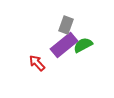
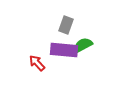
purple rectangle: moved 5 px down; rotated 44 degrees clockwise
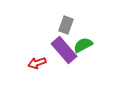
purple rectangle: rotated 44 degrees clockwise
red arrow: rotated 66 degrees counterclockwise
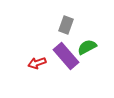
green semicircle: moved 4 px right, 2 px down
purple rectangle: moved 2 px right, 6 px down
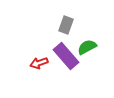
red arrow: moved 2 px right
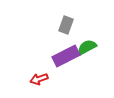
purple rectangle: rotated 76 degrees counterclockwise
red arrow: moved 16 px down
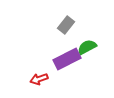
gray rectangle: rotated 18 degrees clockwise
purple rectangle: moved 1 px right, 3 px down
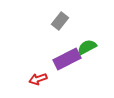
gray rectangle: moved 6 px left, 4 px up
red arrow: moved 1 px left
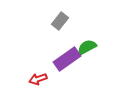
purple rectangle: rotated 8 degrees counterclockwise
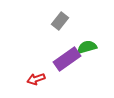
green semicircle: rotated 12 degrees clockwise
red arrow: moved 2 px left
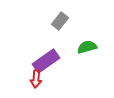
purple rectangle: moved 21 px left, 2 px down
red arrow: rotated 66 degrees counterclockwise
